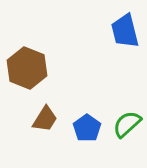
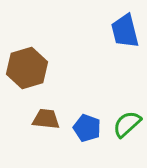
brown hexagon: rotated 21 degrees clockwise
brown trapezoid: moved 1 px right; rotated 116 degrees counterclockwise
blue pentagon: rotated 16 degrees counterclockwise
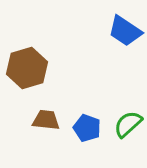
blue trapezoid: rotated 42 degrees counterclockwise
brown trapezoid: moved 1 px down
green semicircle: moved 1 px right
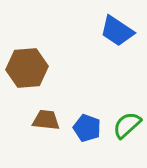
blue trapezoid: moved 8 px left
brown hexagon: rotated 12 degrees clockwise
green semicircle: moved 1 px left, 1 px down
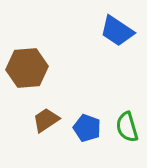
brown trapezoid: rotated 40 degrees counterclockwise
green semicircle: moved 2 px down; rotated 64 degrees counterclockwise
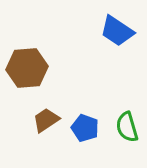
blue pentagon: moved 2 px left
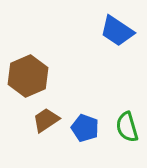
brown hexagon: moved 1 px right, 8 px down; rotated 18 degrees counterclockwise
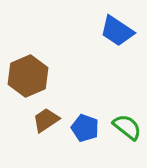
green semicircle: rotated 144 degrees clockwise
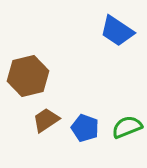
brown hexagon: rotated 9 degrees clockwise
green semicircle: rotated 60 degrees counterclockwise
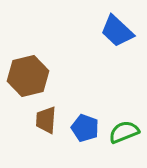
blue trapezoid: rotated 9 degrees clockwise
brown trapezoid: rotated 52 degrees counterclockwise
green semicircle: moved 3 px left, 5 px down
